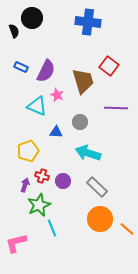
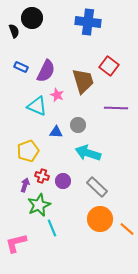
gray circle: moved 2 px left, 3 px down
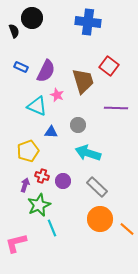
blue triangle: moved 5 px left
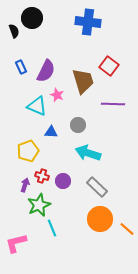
blue rectangle: rotated 40 degrees clockwise
purple line: moved 3 px left, 4 px up
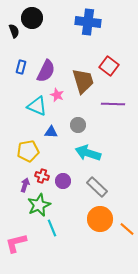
blue rectangle: rotated 40 degrees clockwise
yellow pentagon: rotated 10 degrees clockwise
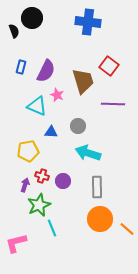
gray circle: moved 1 px down
gray rectangle: rotated 45 degrees clockwise
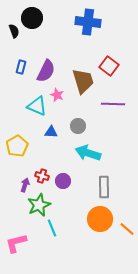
yellow pentagon: moved 11 px left, 5 px up; rotated 20 degrees counterclockwise
gray rectangle: moved 7 px right
